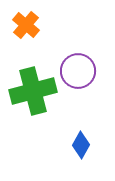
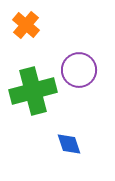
purple circle: moved 1 px right, 1 px up
blue diamond: moved 12 px left, 1 px up; rotated 48 degrees counterclockwise
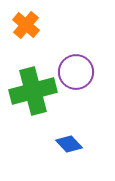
purple circle: moved 3 px left, 2 px down
blue diamond: rotated 24 degrees counterclockwise
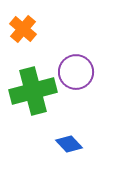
orange cross: moved 3 px left, 4 px down
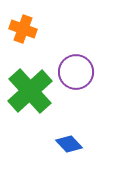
orange cross: rotated 20 degrees counterclockwise
green cross: moved 3 px left; rotated 27 degrees counterclockwise
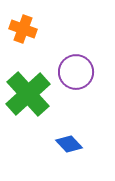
green cross: moved 2 px left, 3 px down
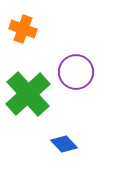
blue diamond: moved 5 px left
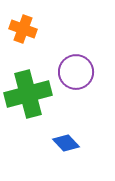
green cross: rotated 27 degrees clockwise
blue diamond: moved 2 px right, 1 px up
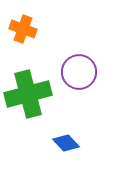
purple circle: moved 3 px right
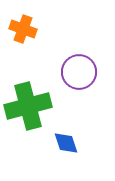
green cross: moved 12 px down
blue diamond: rotated 24 degrees clockwise
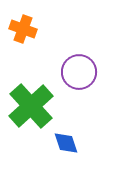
green cross: moved 3 px right; rotated 27 degrees counterclockwise
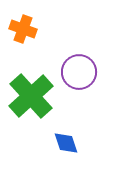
green cross: moved 10 px up
